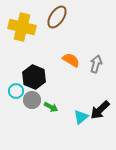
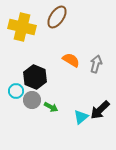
black hexagon: moved 1 px right
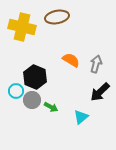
brown ellipse: rotated 45 degrees clockwise
black arrow: moved 18 px up
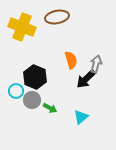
yellow cross: rotated 8 degrees clockwise
orange semicircle: rotated 42 degrees clockwise
black arrow: moved 14 px left, 13 px up
green arrow: moved 1 px left, 1 px down
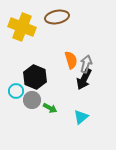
gray arrow: moved 10 px left
black arrow: moved 2 px left; rotated 20 degrees counterclockwise
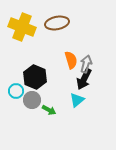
brown ellipse: moved 6 px down
green arrow: moved 1 px left, 2 px down
cyan triangle: moved 4 px left, 17 px up
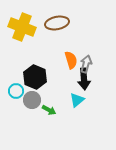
black arrow: rotated 30 degrees counterclockwise
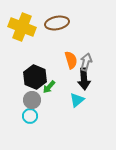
gray arrow: moved 2 px up
cyan circle: moved 14 px right, 25 px down
green arrow: moved 23 px up; rotated 104 degrees clockwise
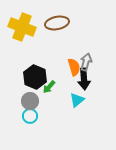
orange semicircle: moved 3 px right, 7 px down
gray circle: moved 2 px left, 1 px down
